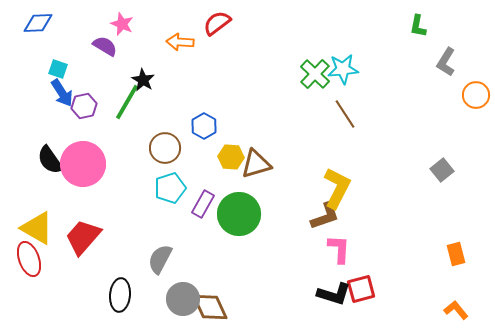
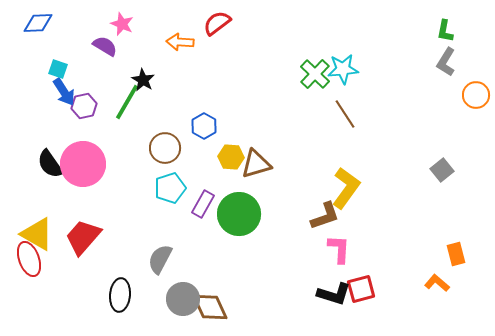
green L-shape: moved 27 px right, 5 px down
blue arrow: moved 2 px right, 1 px up
black semicircle: moved 4 px down
yellow L-shape: moved 9 px right; rotated 9 degrees clockwise
yellow triangle: moved 6 px down
orange L-shape: moved 19 px left, 27 px up; rotated 10 degrees counterclockwise
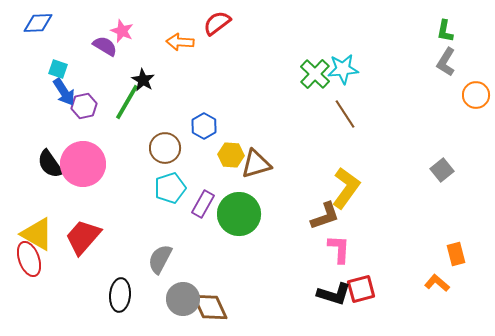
pink star: moved 7 px down
yellow hexagon: moved 2 px up
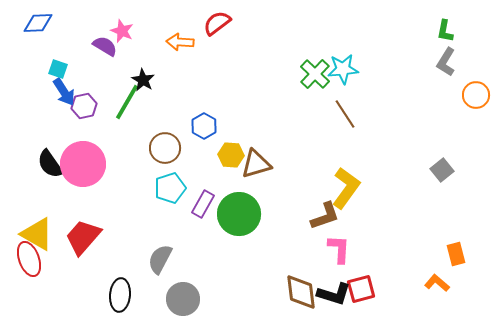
brown diamond: moved 91 px right, 15 px up; rotated 18 degrees clockwise
